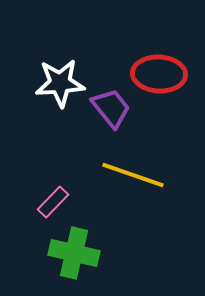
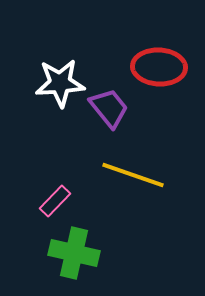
red ellipse: moved 7 px up
purple trapezoid: moved 2 px left
pink rectangle: moved 2 px right, 1 px up
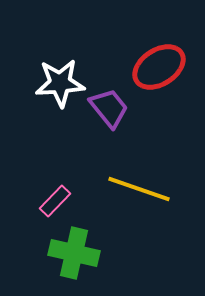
red ellipse: rotated 36 degrees counterclockwise
yellow line: moved 6 px right, 14 px down
